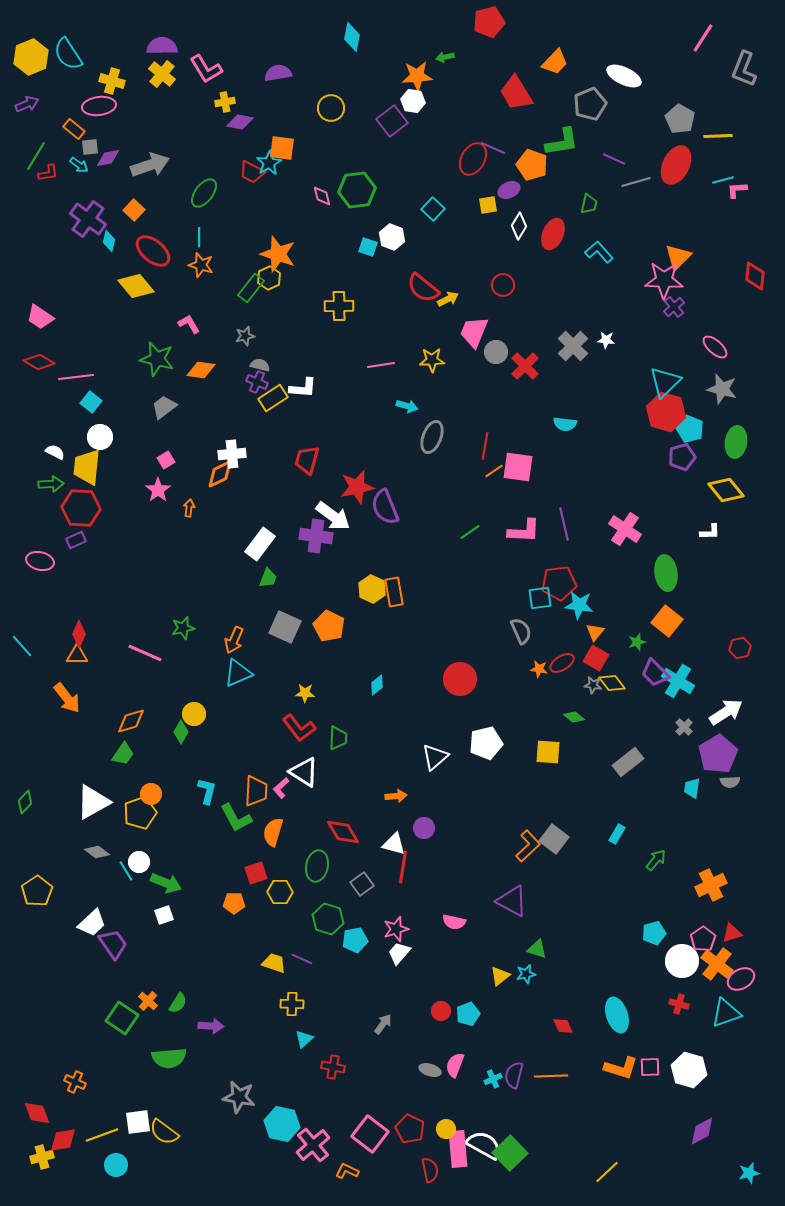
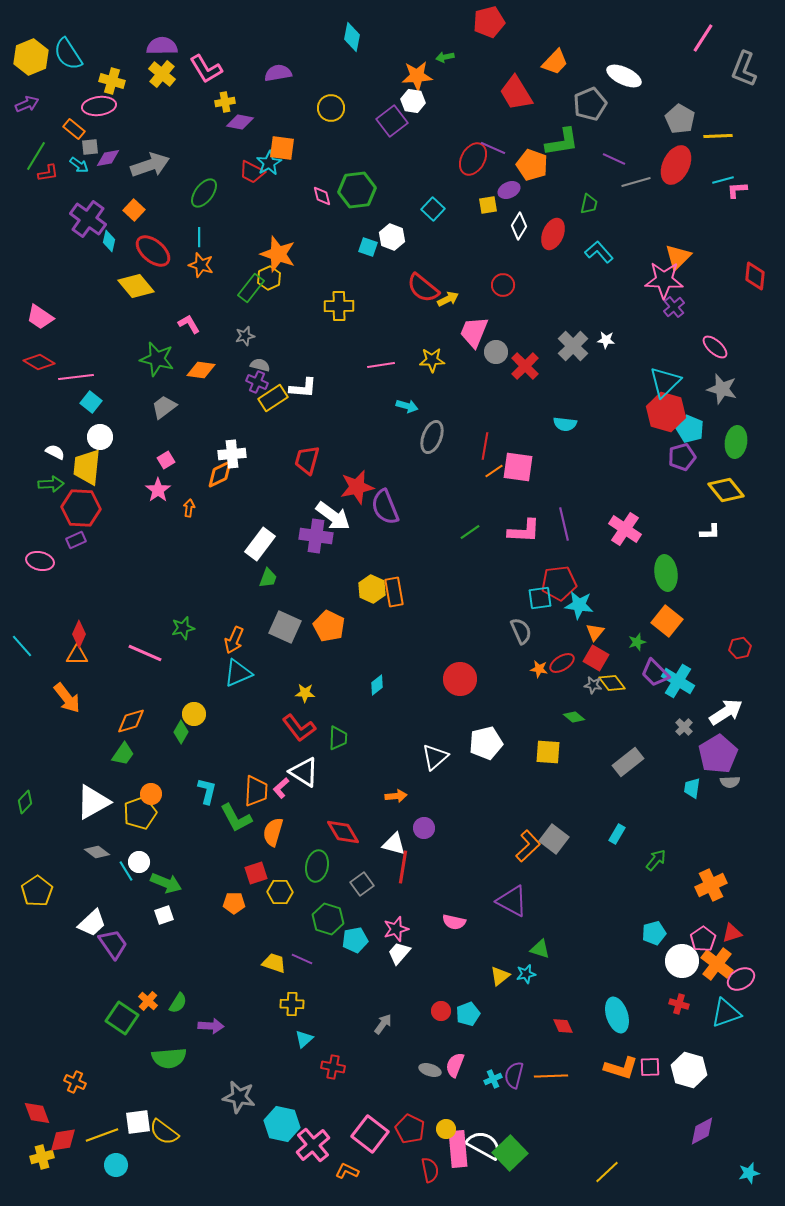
green triangle at (537, 949): moved 3 px right
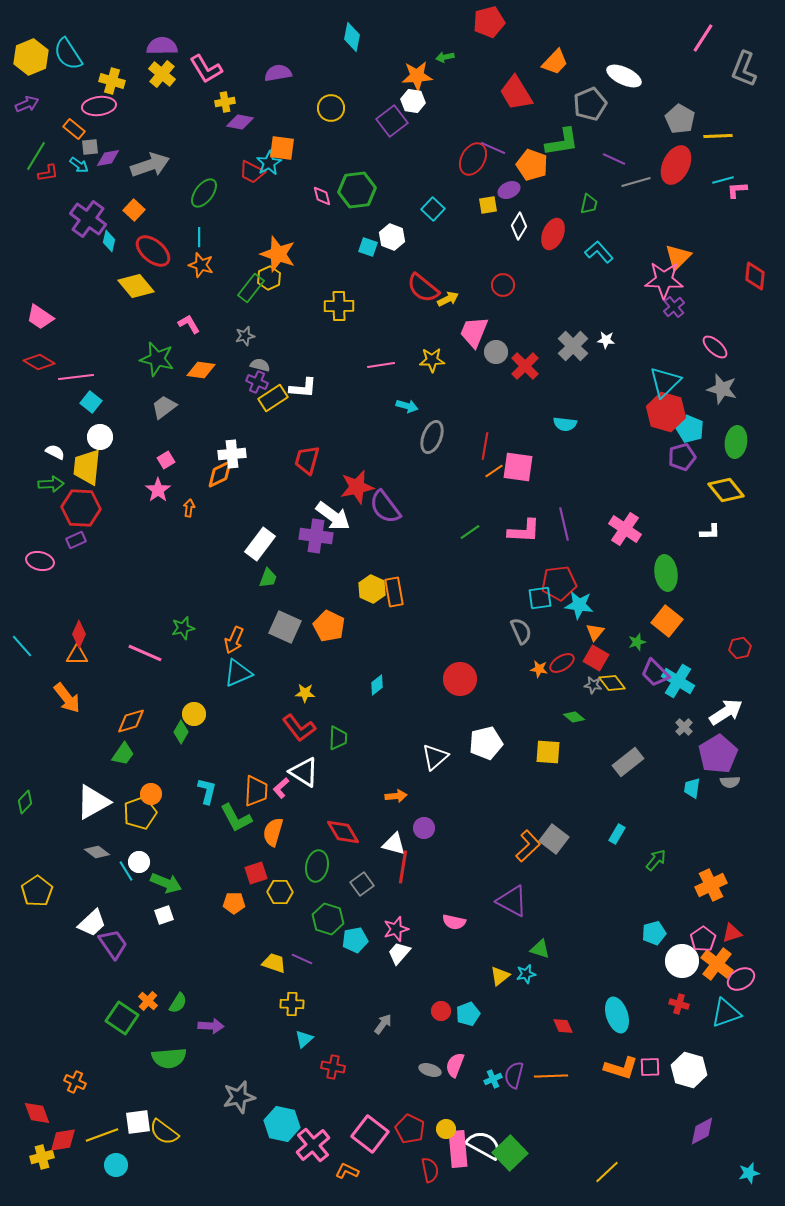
purple semicircle at (385, 507): rotated 15 degrees counterclockwise
gray star at (239, 1097): rotated 24 degrees counterclockwise
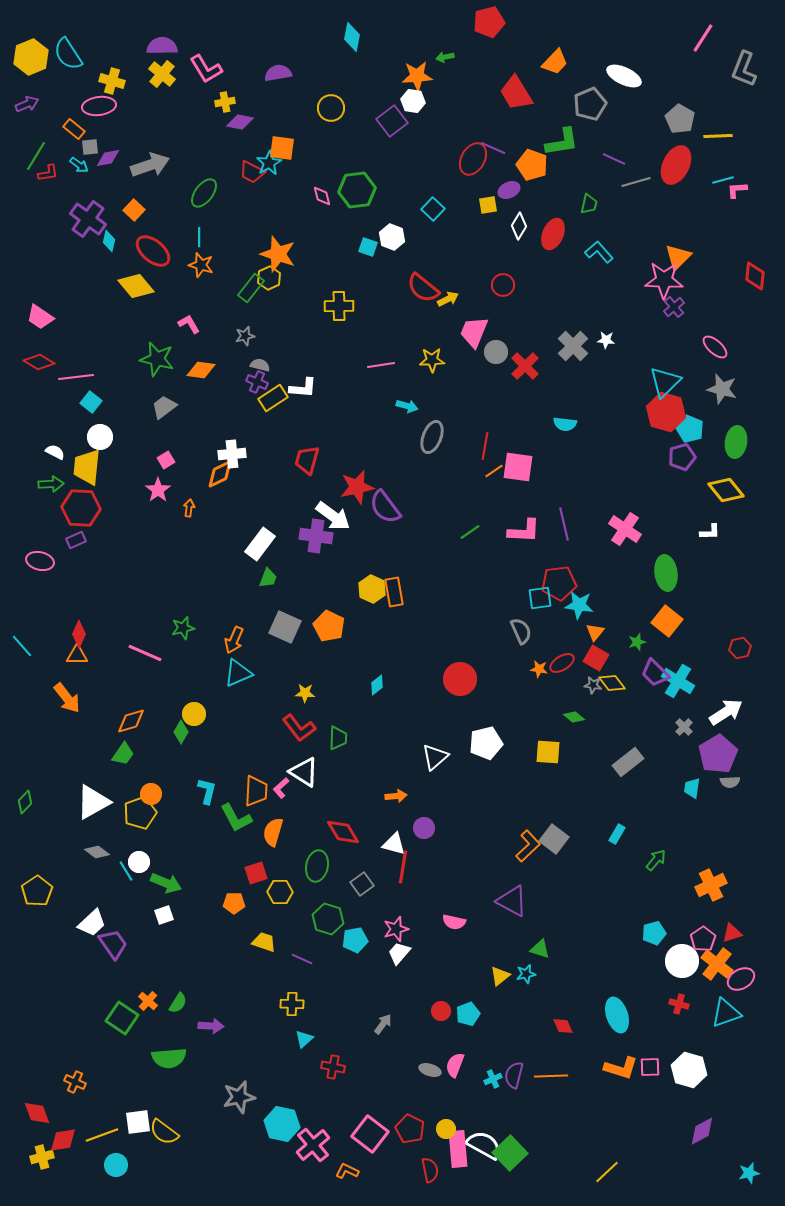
yellow trapezoid at (274, 963): moved 10 px left, 21 px up
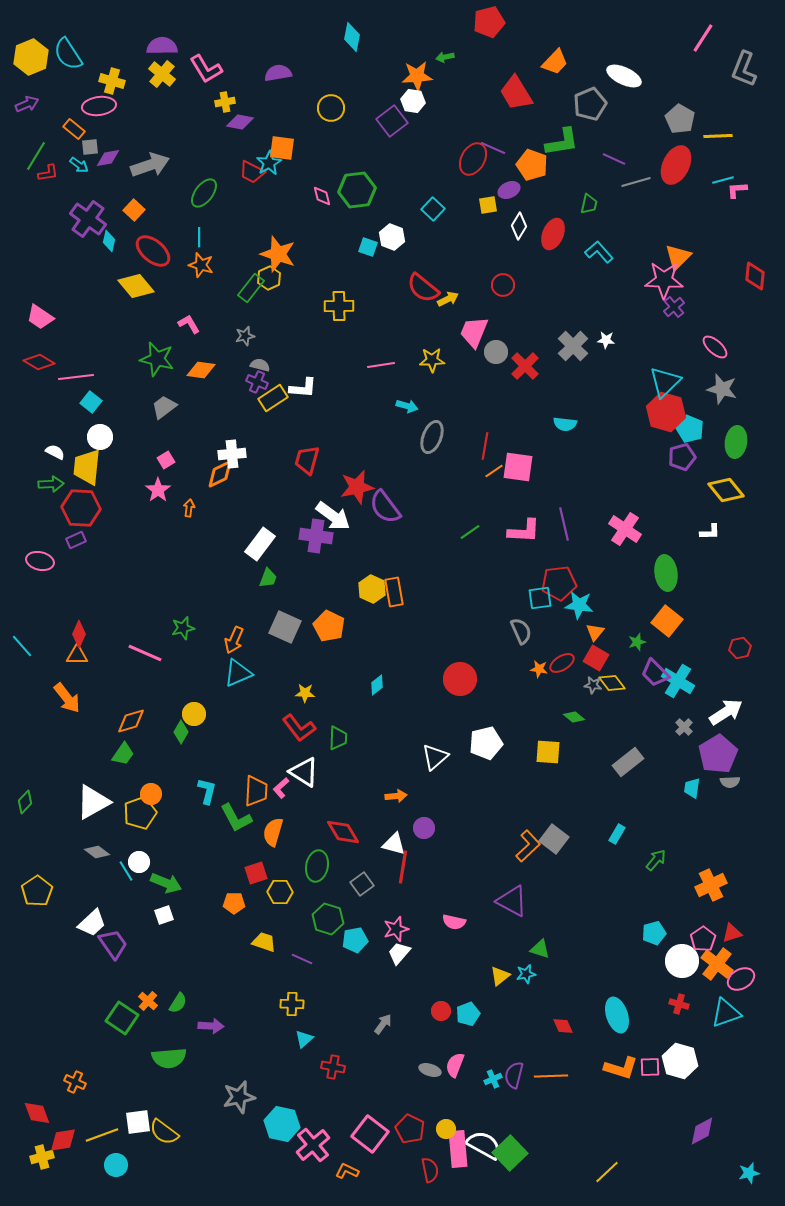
white hexagon at (689, 1070): moved 9 px left, 9 px up
